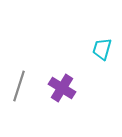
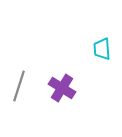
cyan trapezoid: rotated 20 degrees counterclockwise
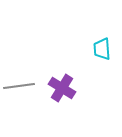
gray line: rotated 64 degrees clockwise
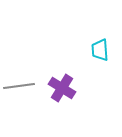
cyan trapezoid: moved 2 px left, 1 px down
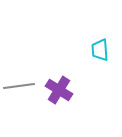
purple cross: moved 3 px left, 2 px down
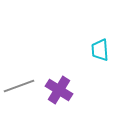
gray line: rotated 12 degrees counterclockwise
